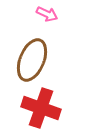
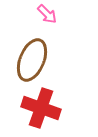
pink arrow: rotated 20 degrees clockwise
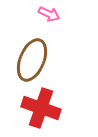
pink arrow: moved 2 px right; rotated 20 degrees counterclockwise
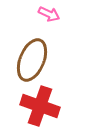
red cross: moved 1 px left, 2 px up
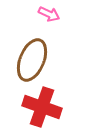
red cross: moved 2 px right, 1 px down
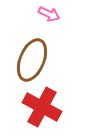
red cross: rotated 9 degrees clockwise
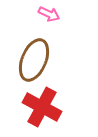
brown ellipse: moved 2 px right
